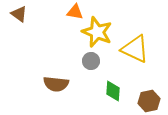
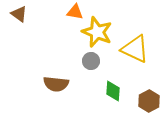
brown hexagon: rotated 15 degrees counterclockwise
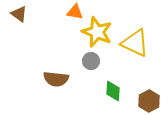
yellow triangle: moved 6 px up
brown semicircle: moved 5 px up
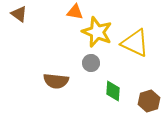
gray circle: moved 2 px down
brown semicircle: moved 2 px down
brown hexagon: rotated 10 degrees clockwise
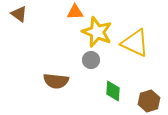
orange triangle: rotated 12 degrees counterclockwise
gray circle: moved 3 px up
